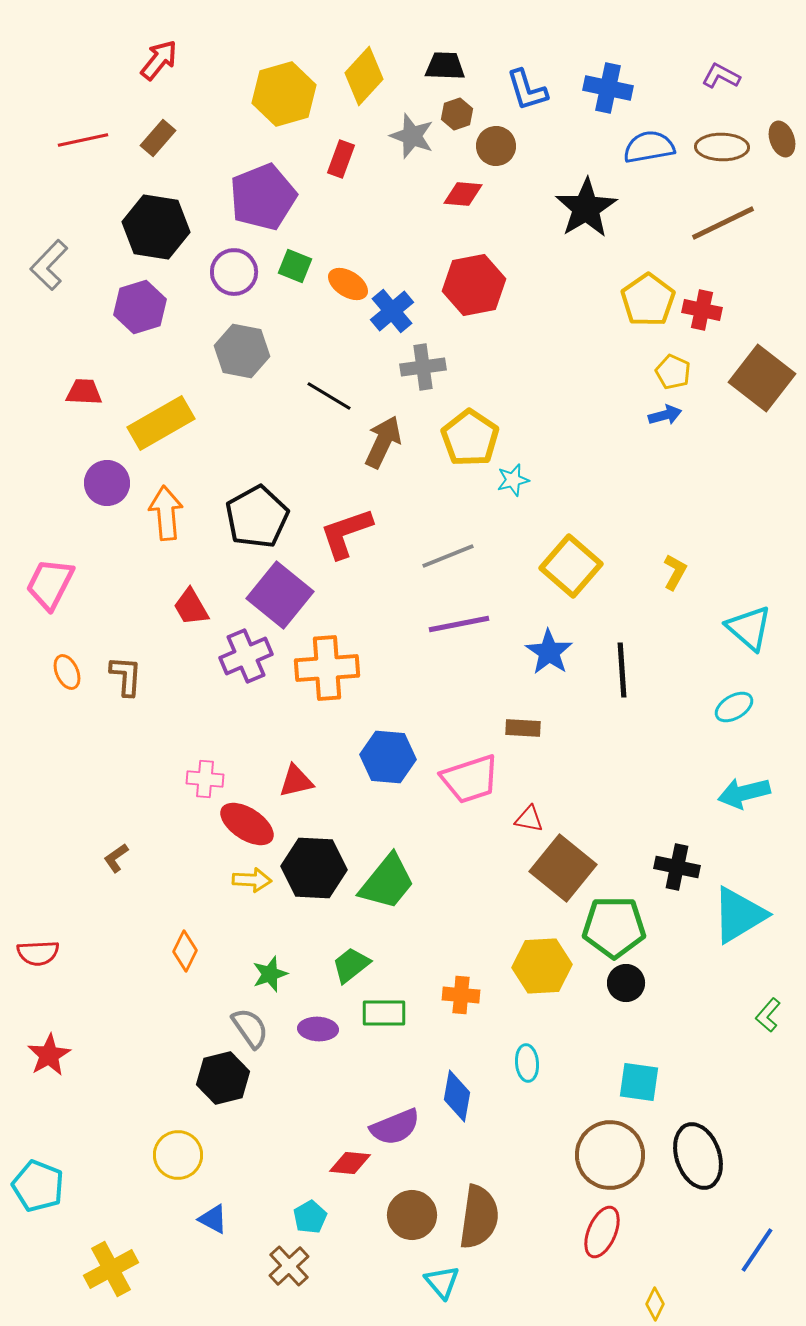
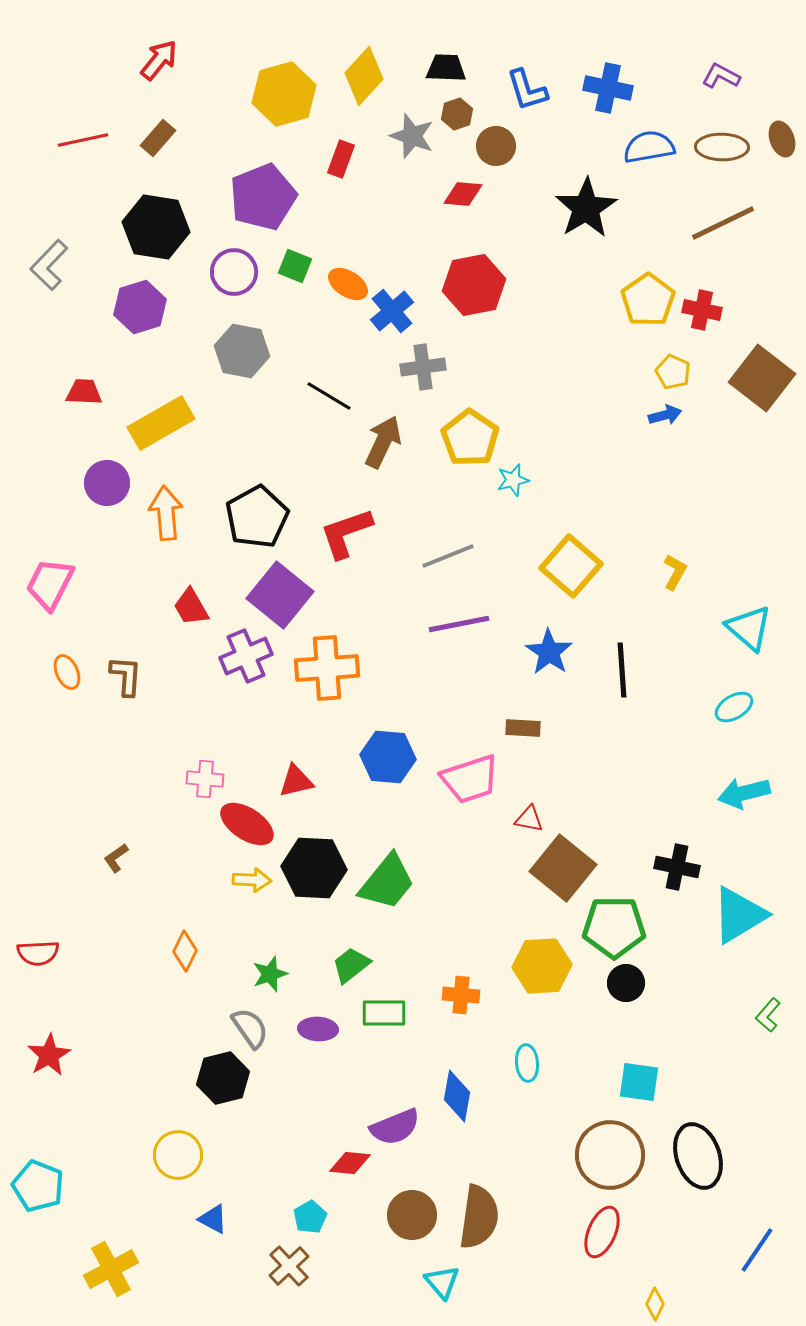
black trapezoid at (445, 66): moved 1 px right, 2 px down
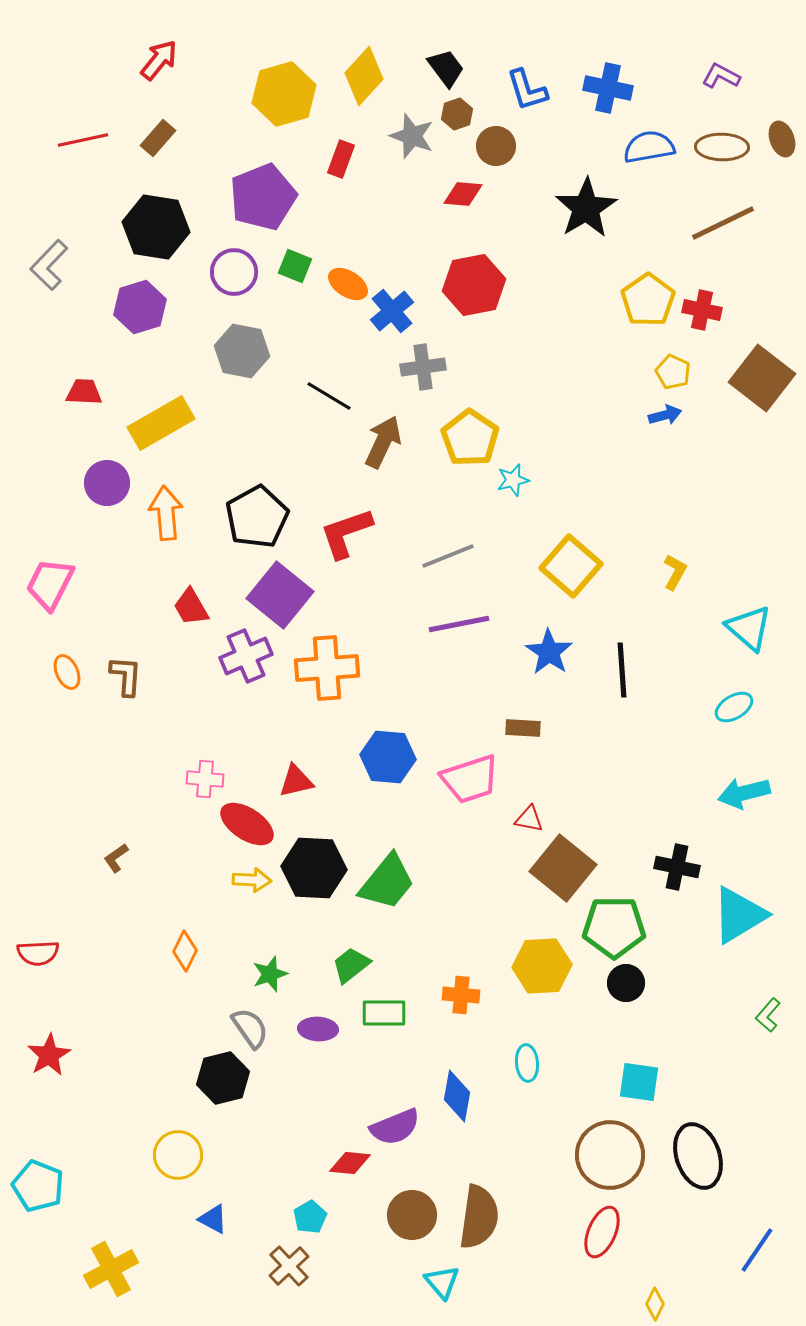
black trapezoid at (446, 68): rotated 51 degrees clockwise
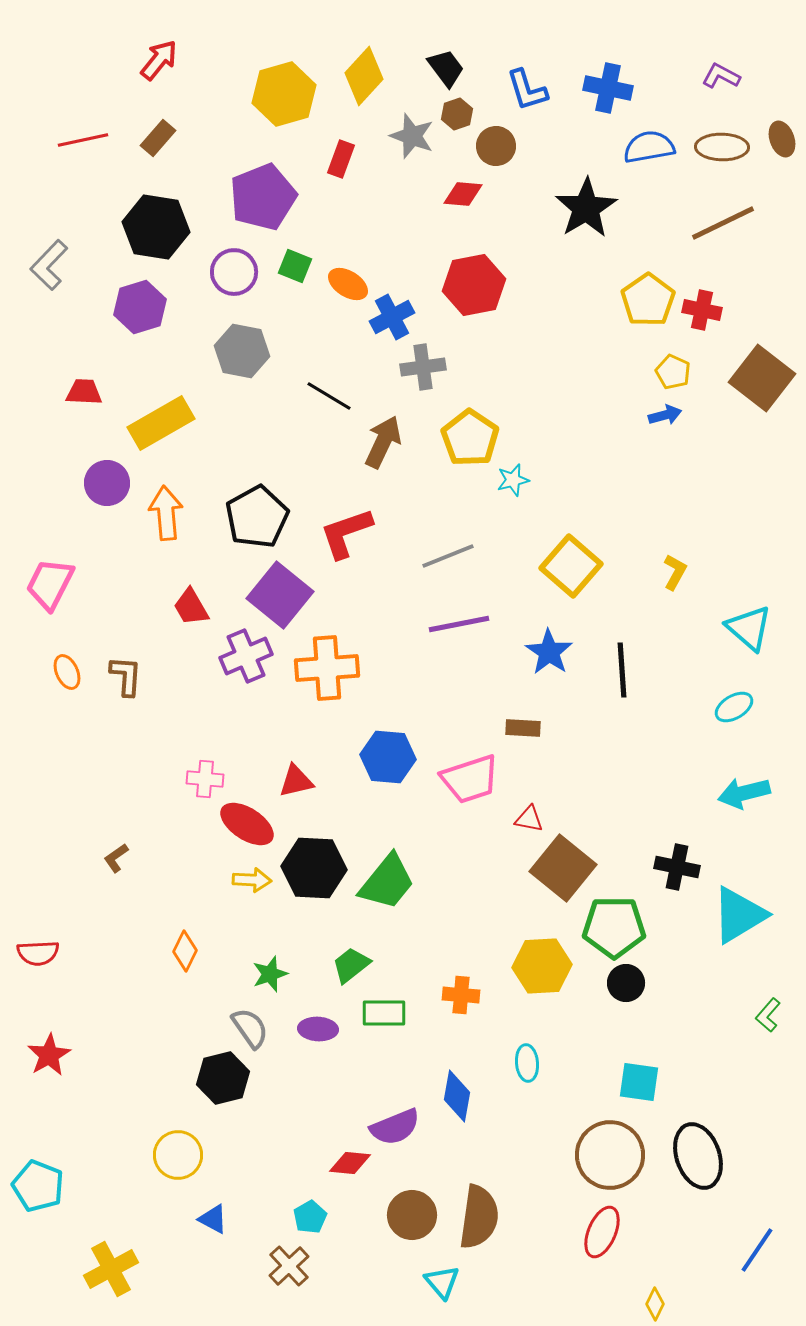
blue cross at (392, 311): moved 6 px down; rotated 12 degrees clockwise
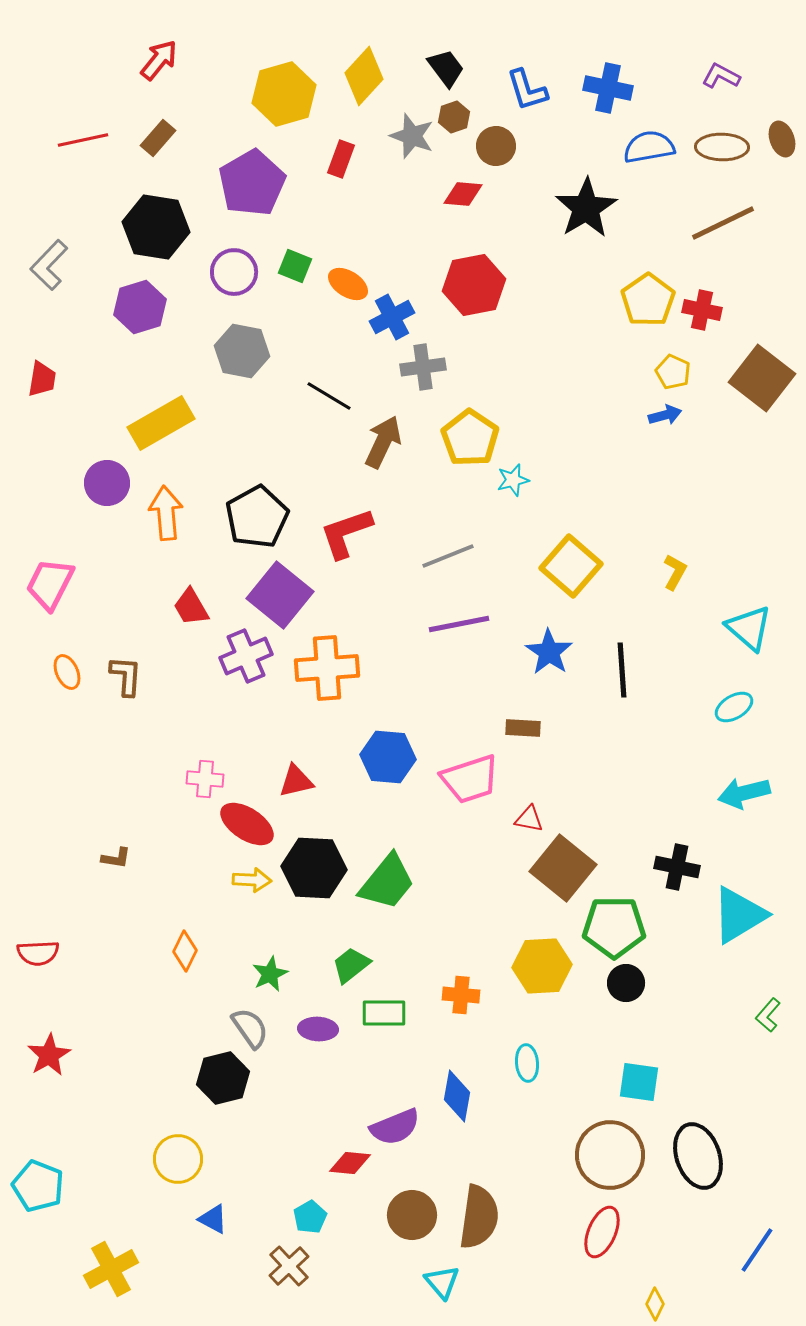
brown hexagon at (457, 114): moved 3 px left, 3 px down
purple pentagon at (263, 197): moved 11 px left, 14 px up; rotated 8 degrees counterclockwise
red trapezoid at (84, 392): moved 42 px left, 13 px up; rotated 96 degrees clockwise
brown L-shape at (116, 858): rotated 136 degrees counterclockwise
green star at (270, 974): rotated 6 degrees counterclockwise
yellow circle at (178, 1155): moved 4 px down
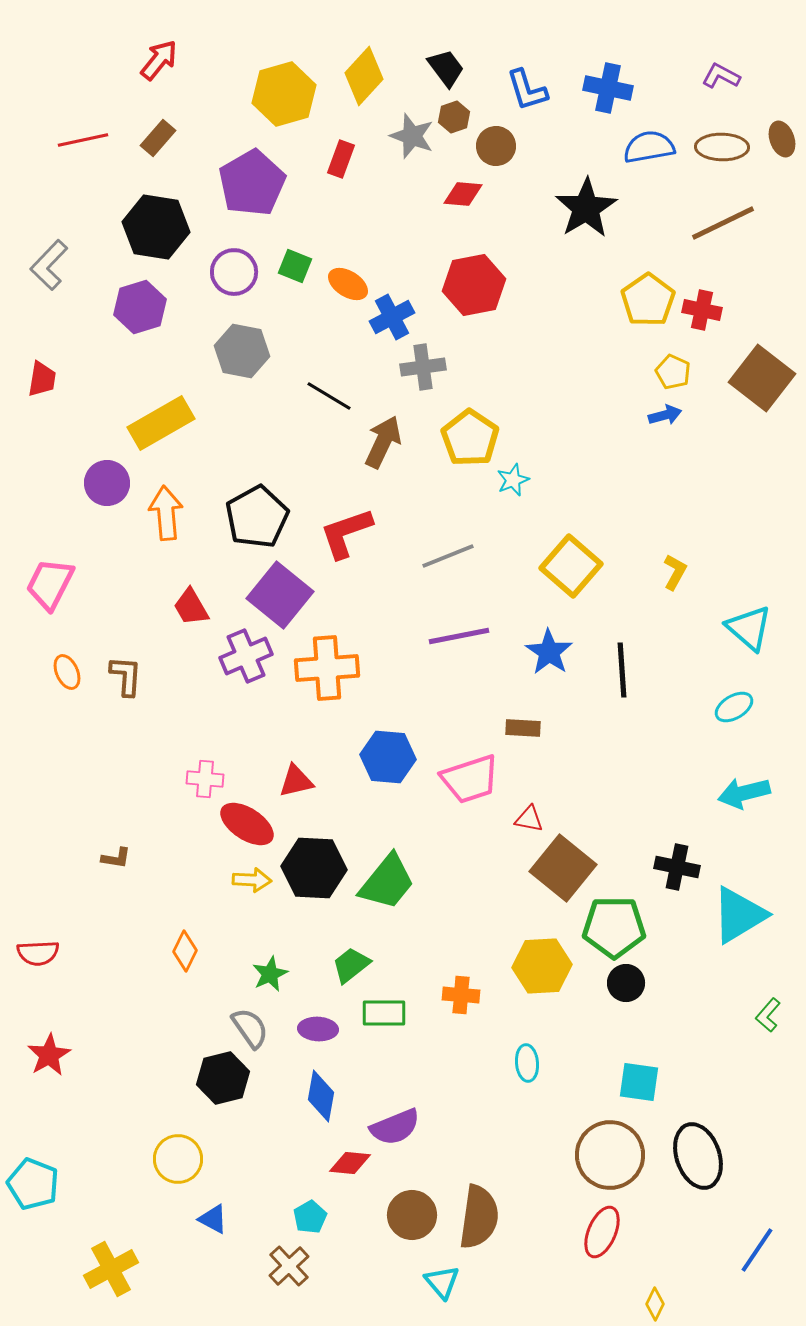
cyan star at (513, 480): rotated 8 degrees counterclockwise
purple line at (459, 624): moved 12 px down
blue diamond at (457, 1096): moved 136 px left
cyan pentagon at (38, 1186): moved 5 px left, 2 px up
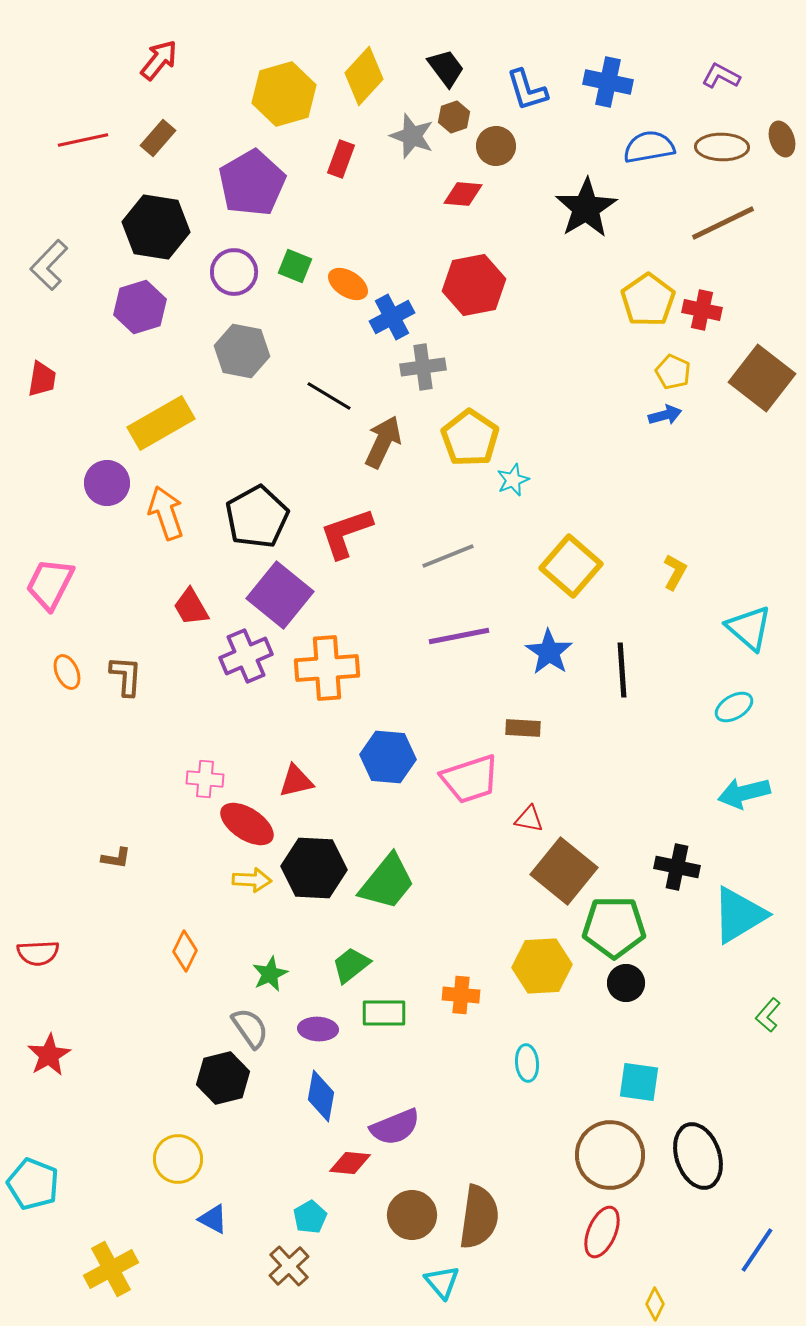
blue cross at (608, 88): moved 6 px up
orange arrow at (166, 513): rotated 14 degrees counterclockwise
brown square at (563, 868): moved 1 px right, 3 px down
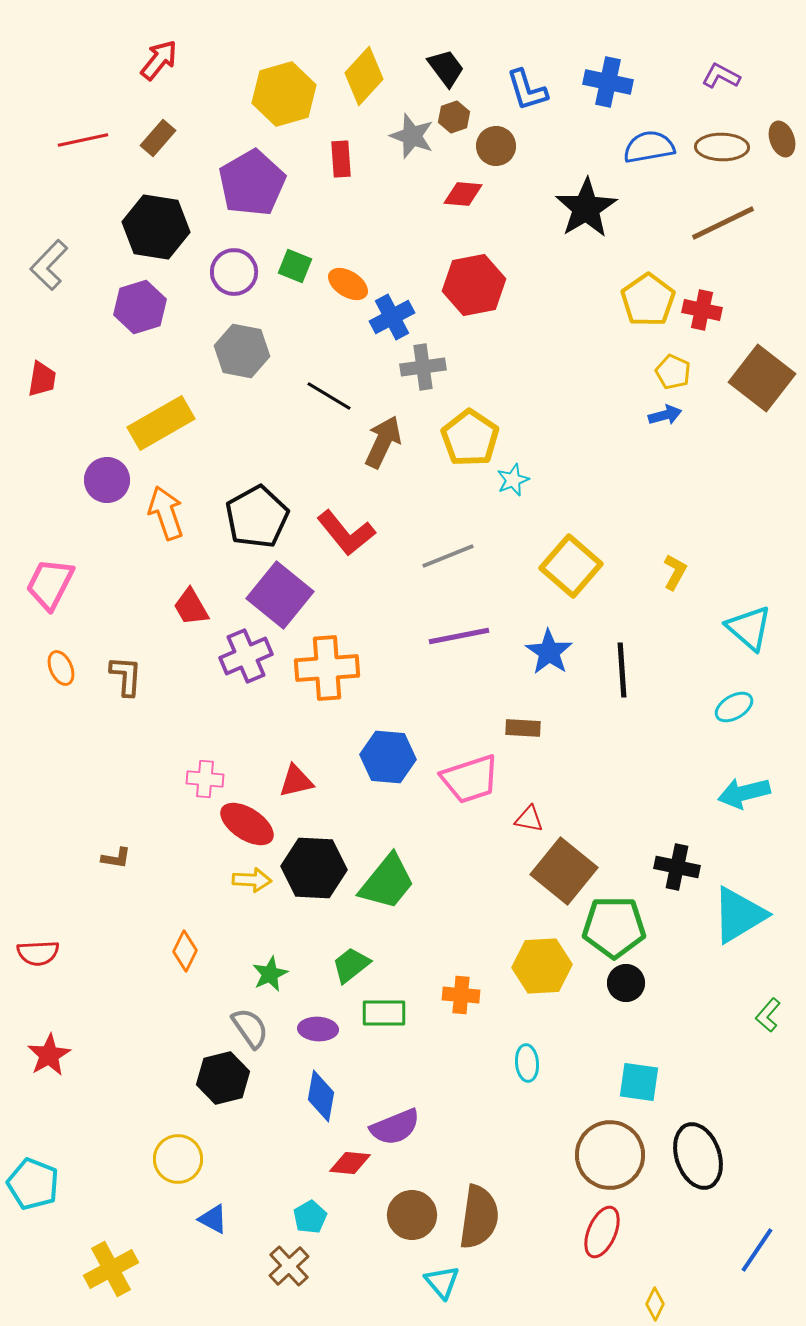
red rectangle at (341, 159): rotated 24 degrees counterclockwise
purple circle at (107, 483): moved 3 px up
red L-shape at (346, 533): rotated 110 degrees counterclockwise
orange ellipse at (67, 672): moved 6 px left, 4 px up
